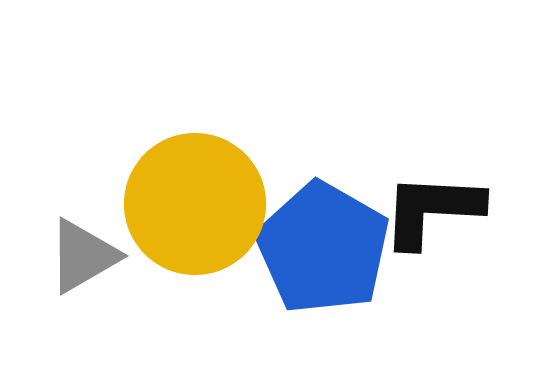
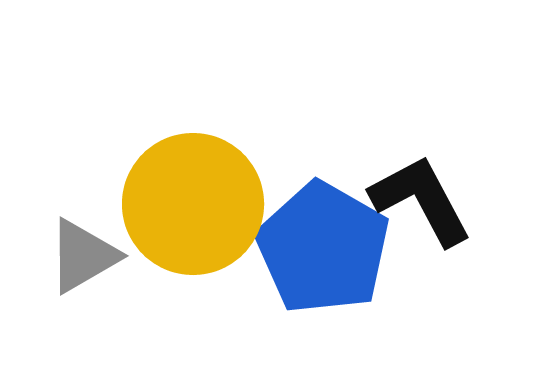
yellow circle: moved 2 px left
black L-shape: moved 11 px left, 10 px up; rotated 59 degrees clockwise
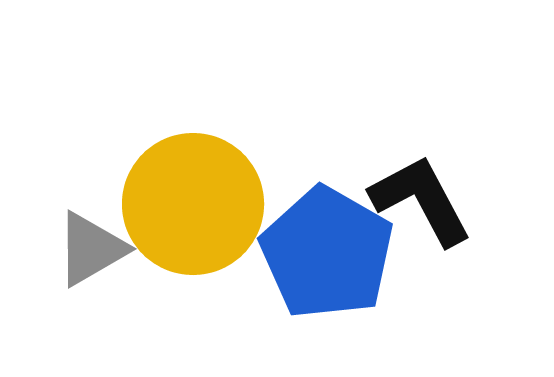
blue pentagon: moved 4 px right, 5 px down
gray triangle: moved 8 px right, 7 px up
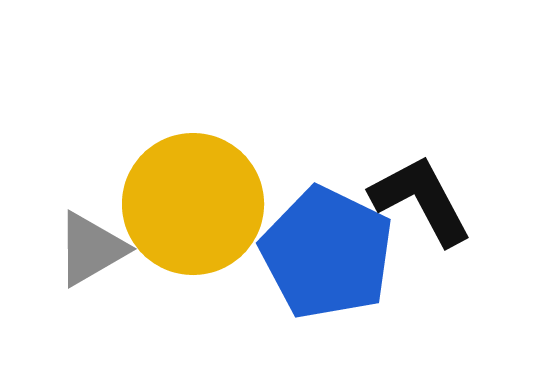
blue pentagon: rotated 4 degrees counterclockwise
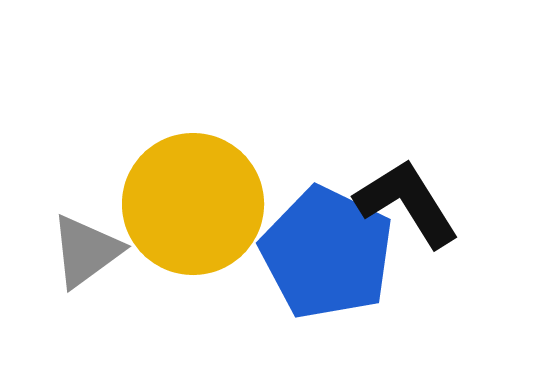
black L-shape: moved 14 px left, 3 px down; rotated 4 degrees counterclockwise
gray triangle: moved 5 px left, 2 px down; rotated 6 degrees counterclockwise
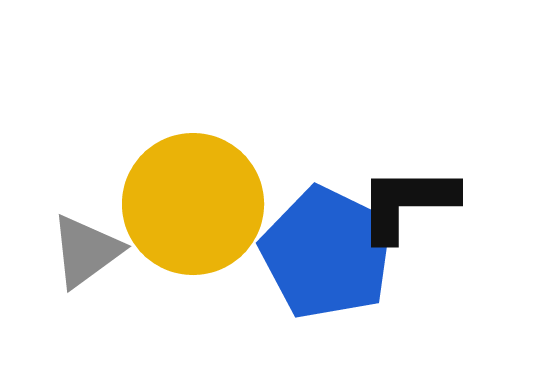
black L-shape: rotated 58 degrees counterclockwise
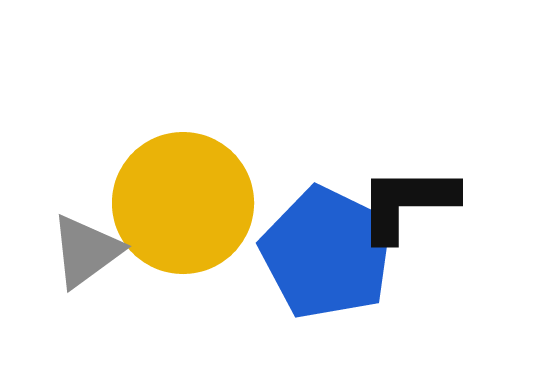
yellow circle: moved 10 px left, 1 px up
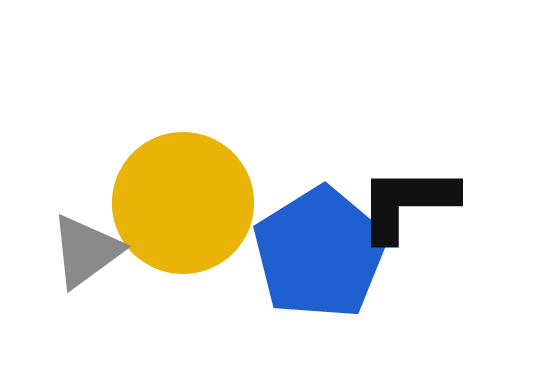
blue pentagon: moved 7 px left; rotated 14 degrees clockwise
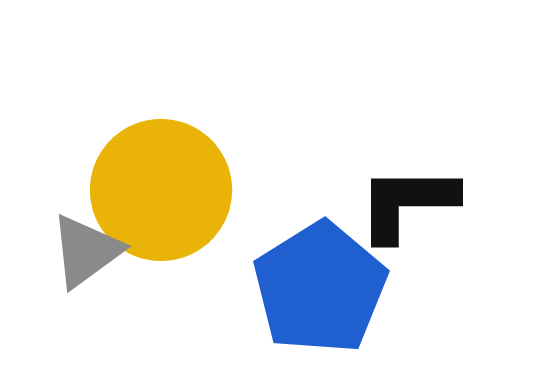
yellow circle: moved 22 px left, 13 px up
blue pentagon: moved 35 px down
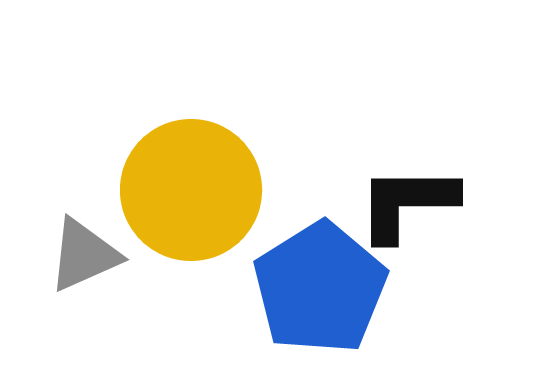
yellow circle: moved 30 px right
gray triangle: moved 2 px left, 4 px down; rotated 12 degrees clockwise
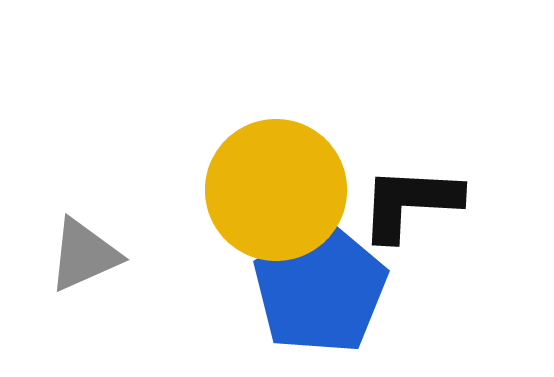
yellow circle: moved 85 px right
black L-shape: moved 3 px right; rotated 3 degrees clockwise
